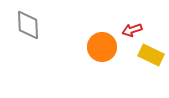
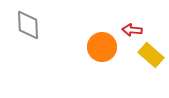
red arrow: rotated 24 degrees clockwise
yellow rectangle: rotated 15 degrees clockwise
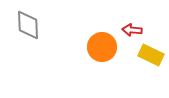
yellow rectangle: rotated 15 degrees counterclockwise
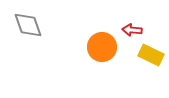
gray diamond: rotated 16 degrees counterclockwise
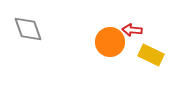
gray diamond: moved 4 px down
orange circle: moved 8 px right, 5 px up
